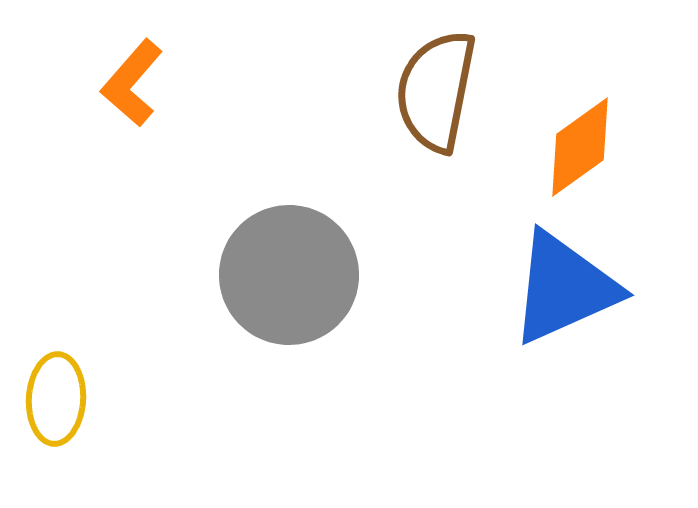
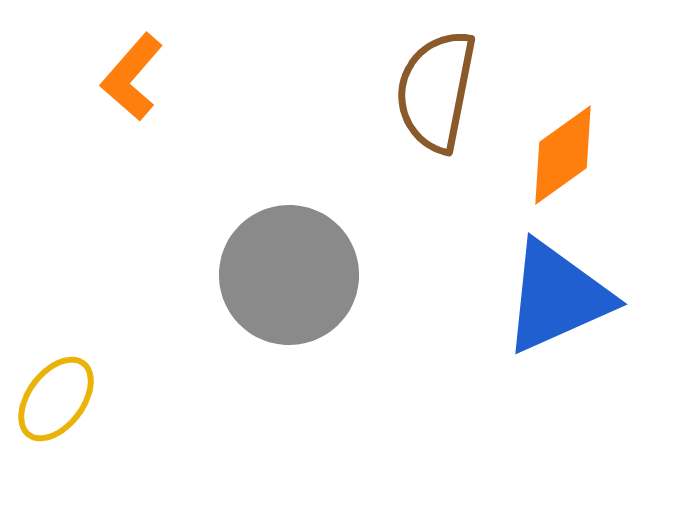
orange L-shape: moved 6 px up
orange diamond: moved 17 px left, 8 px down
blue triangle: moved 7 px left, 9 px down
yellow ellipse: rotated 34 degrees clockwise
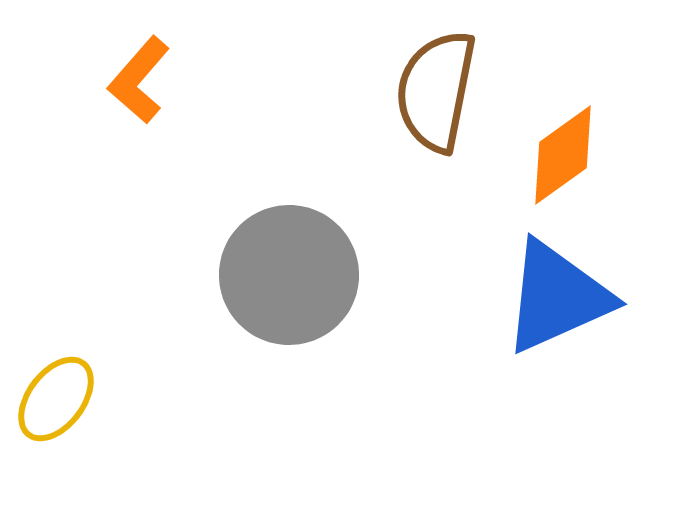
orange L-shape: moved 7 px right, 3 px down
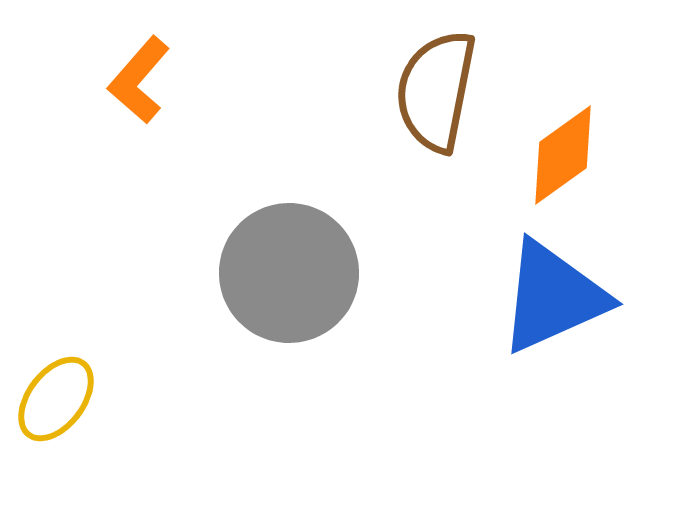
gray circle: moved 2 px up
blue triangle: moved 4 px left
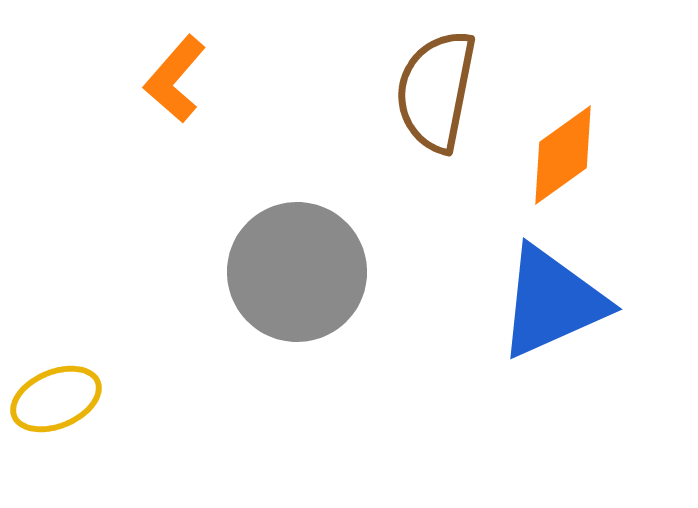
orange L-shape: moved 36 px right, 1 px up
gray circle: moved 8 px right, 1 px up
blue triangle: moved 1 px left, 5 px down
yellow ellipse: rotated 30 degrees clockwise
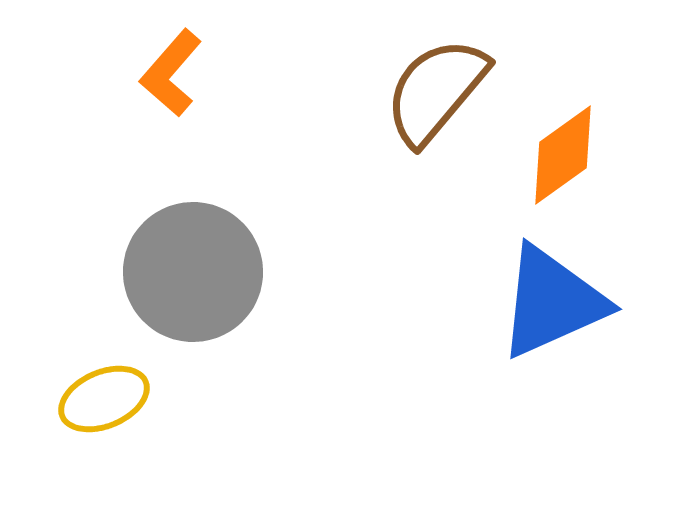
orange L-shape: moved 4 px left, 6 px up
brown semicircle: rotated 29 degrees clockwise
gray circle: moved 104 px left
yellow ellipse: moved 48 px right
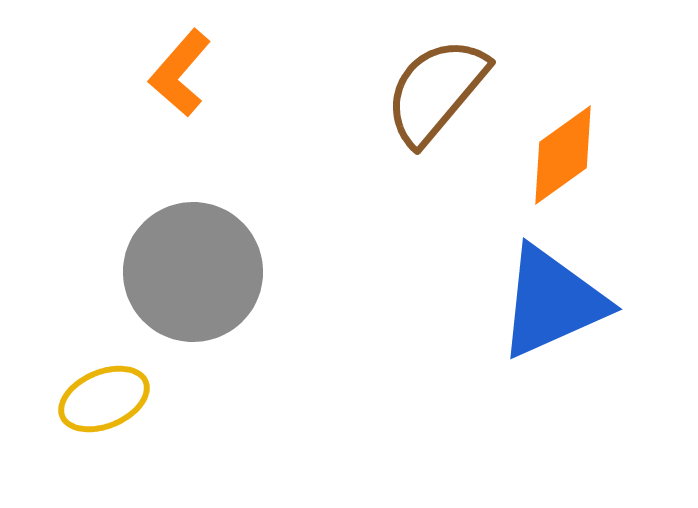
orange L-shape: moved 9 px right
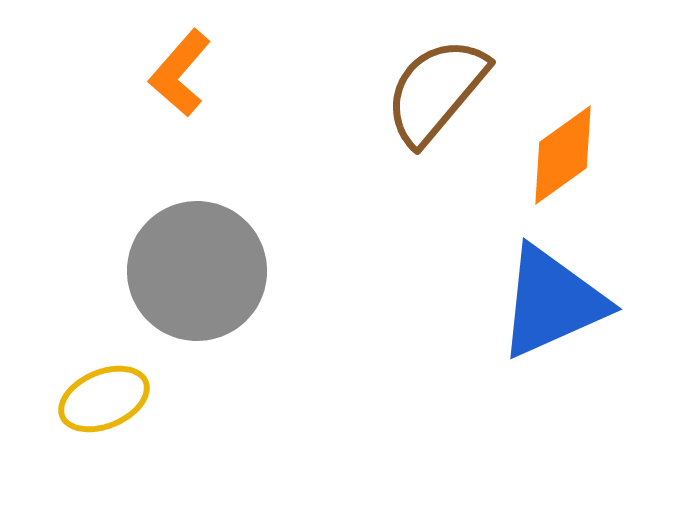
gray circle: moved 4 px right, 1 px up
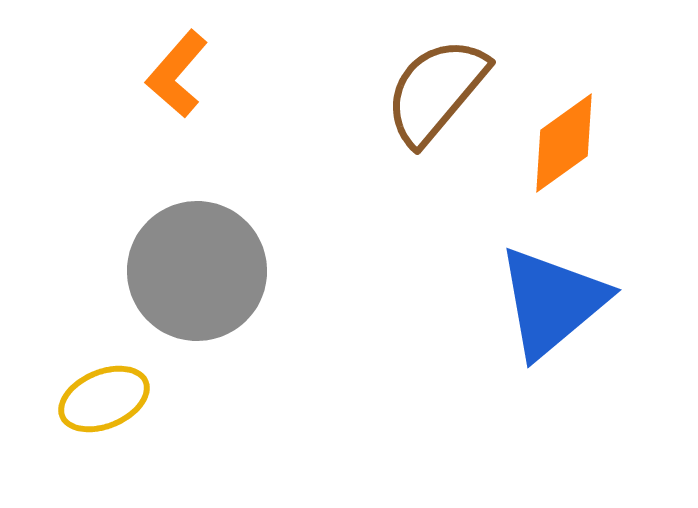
orange L-shape: moved 3 px left, 1 px down
orange diamond: moved 1 px right, 12 px up
blue triangle: rotated 16 degrees counterclockwise
